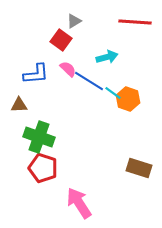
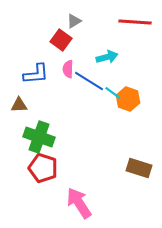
pink semicircle: rotated 132 degrees counterclockwise
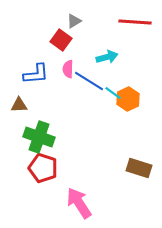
orange hexagon: rotated 15 degrees clockwise
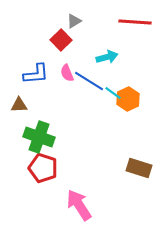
red square: rotated 10 degrees clockwise
pink semicircle: moved 1 px left, 4 px down; rotated 24 degrees counterclockwise
pink arrow: moved 2 px down
